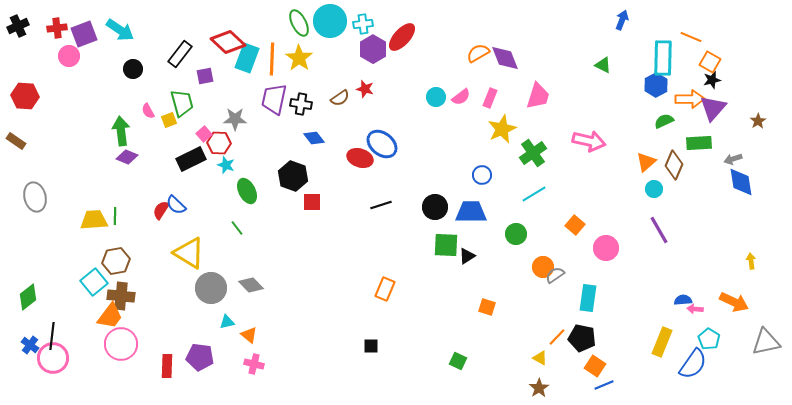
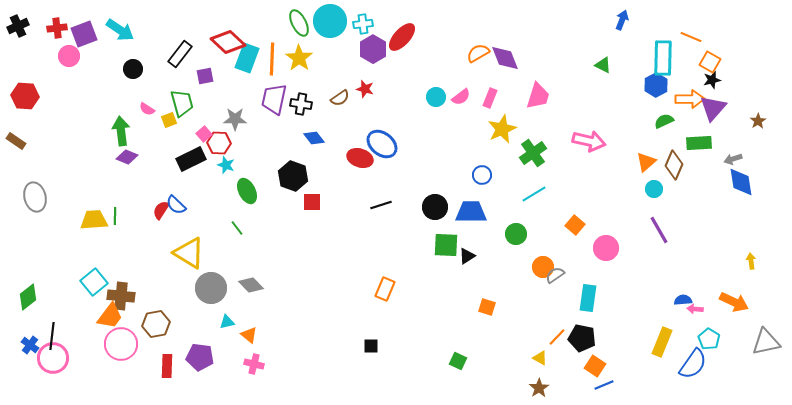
pink semicircle at (148, 111): moved 1 px left, 2 px up; rotated 28 degrees counterclockwise
brown hexagon at (116, 261): moved 40 px right, 63 px down
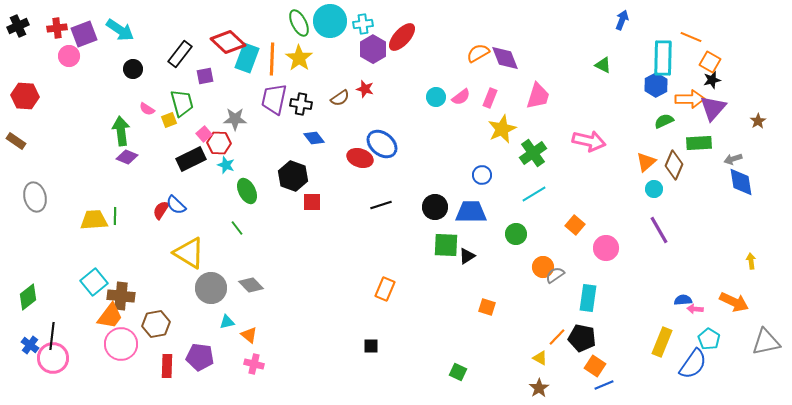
green square at (458, 361): moved 11 px down
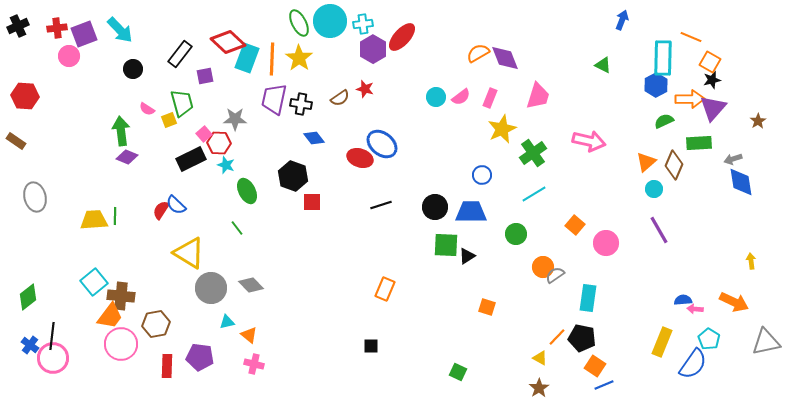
cyan arrow at (120, 30): rotated 12 degrees clockwise
pink circle at (606, 248): moved 5 px up
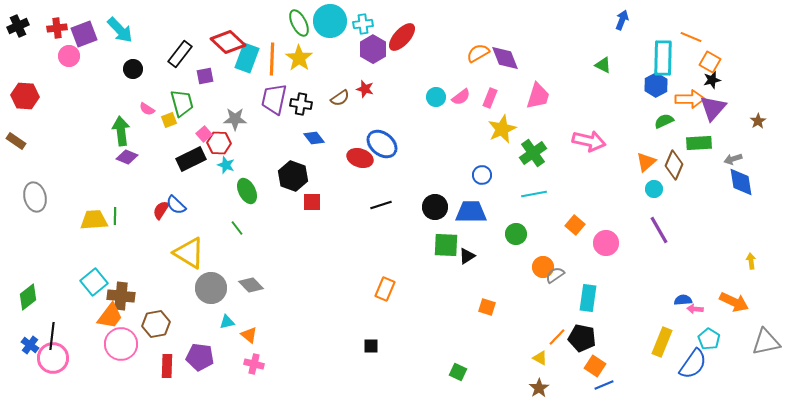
cyan line at (534, 194): rotated 20 degrees clockwise
